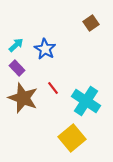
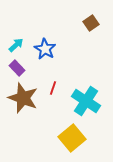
red line: rotated 56 degrees clockwise
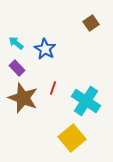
cyan arrow: moved 2 px up; rotated 98 degrees counterclockwise
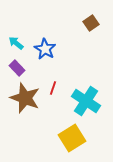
brown star: moved 2 px right
yellow square: rotated 8 degrees clockwise
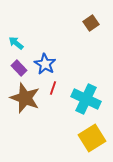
blue star: moved 15 px down
purple rectangle: moved 2 px right
cyan cross: moved 2 px up; rotated 8 degrees counterclockwise
yellow square: moved 20 px right
